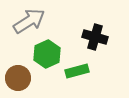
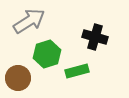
green hexagon: rotated 8 degrees clockwise
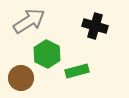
black cross: moved 11 px up
green hexagon: rotated 16 degrees counterclockwise
brown circle: moved 3 px right
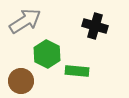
gray arrow: moved 4 px left
green rectangle: rotated 20 degrees clockwise
brown circle: moved 3 px down
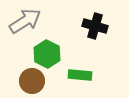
green rectangle: moved 3 px right, 4 px down
brown circle: moved 11 px right
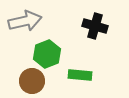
gray arrow: rotated 20 degrees clockwise
green hexagon: rotated 12 degrees clockwise
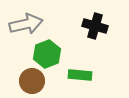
gray arrow: moved 1 px right, 3 px down
